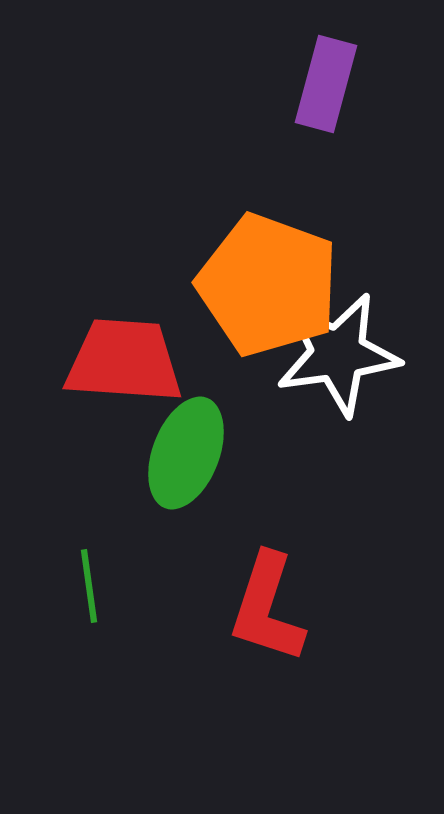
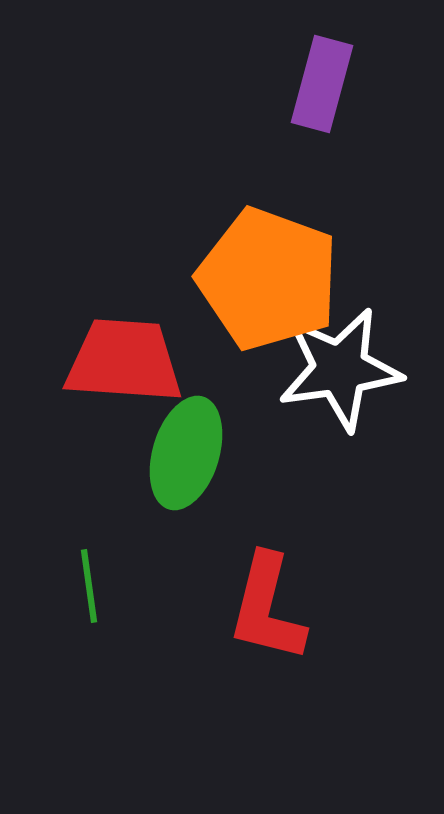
purple rectangle: moved 4 px left
orange pentagon: moved 6 px up
white star: moved 2 px right, 15 px down
green ellipse: rotated 4 degrees counterclockwise
red L-shape: rotated 4 degrees counterclockwise
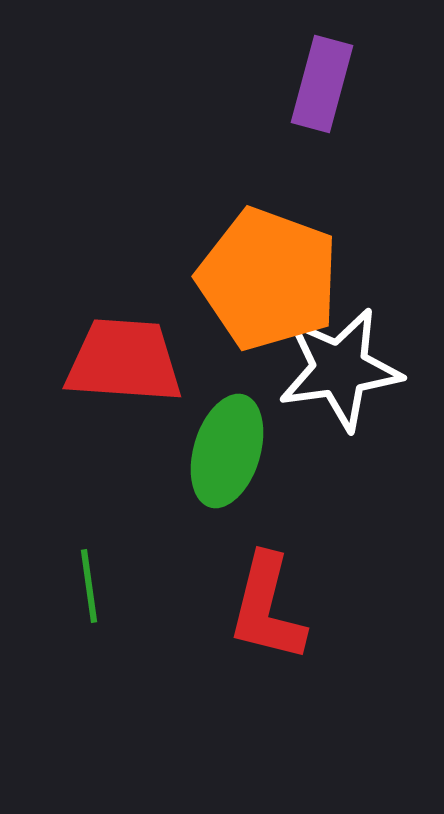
green ellipse: moved 41 px right, 2 px up
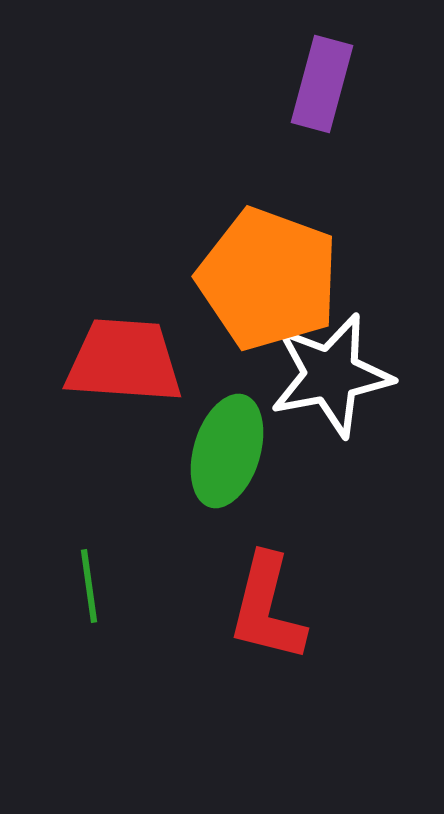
white star: moved 9 px left, 6 px down; rotated 3 degrees counterclockwise
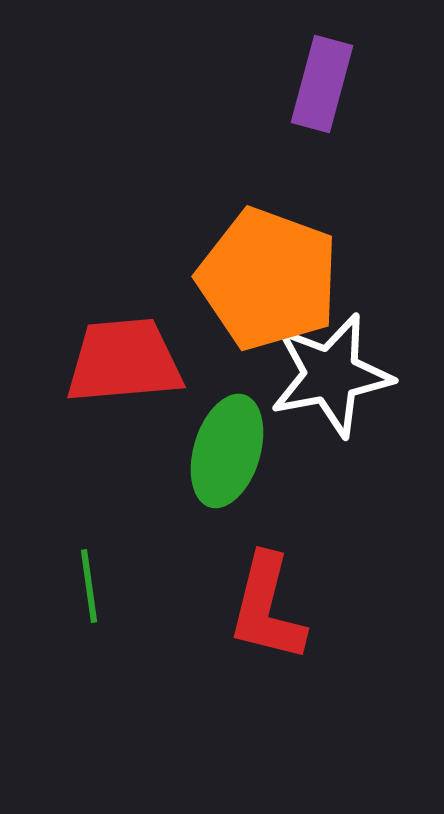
red trapezoid: rotated 9 degrees counterclockwise
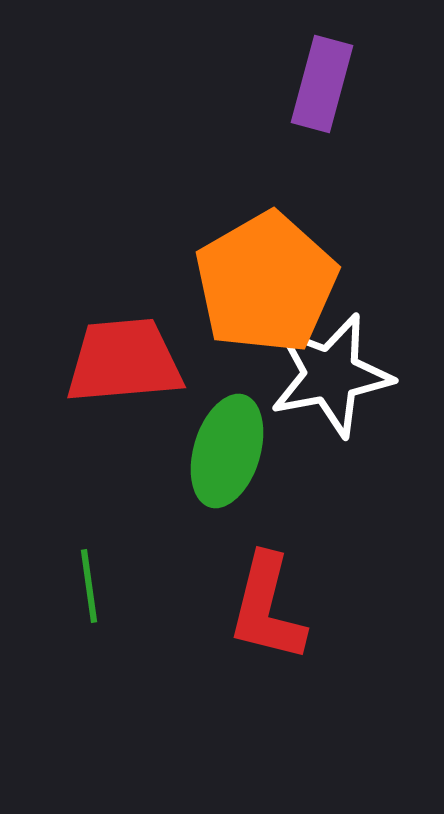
orange pentagon: moved 2 px left, 4 px down; rotated 22 degrees clockwise
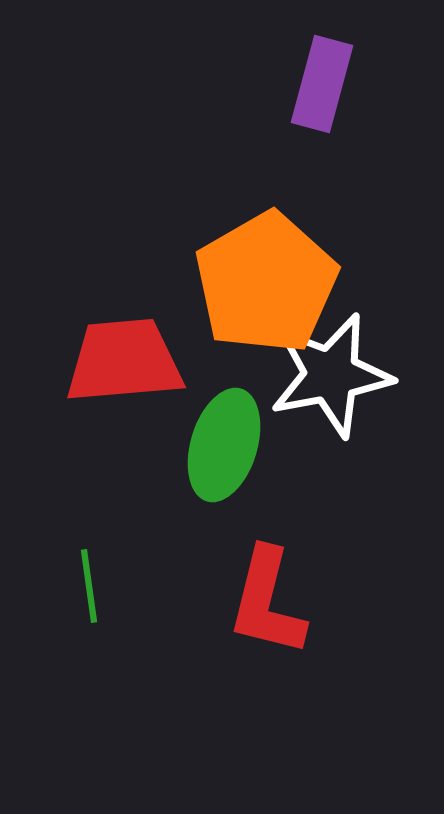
green ellipse: moved 3 px left, 6 px up
red L-shape: moved 6 px up
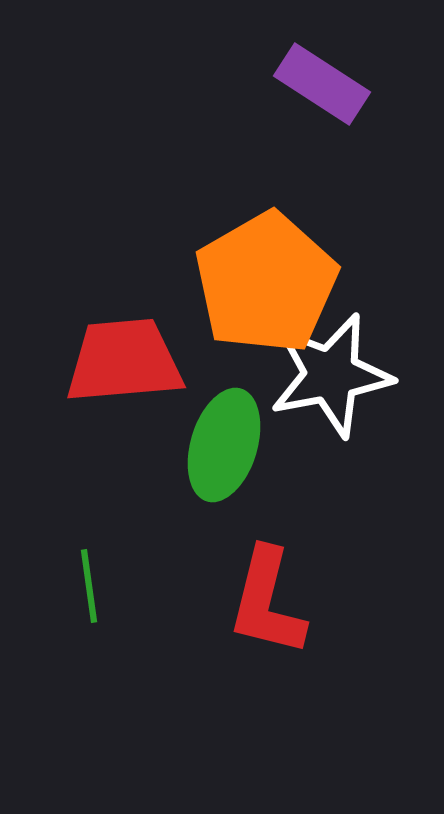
purple rectangle: rotated 72 degrees counterclockwise
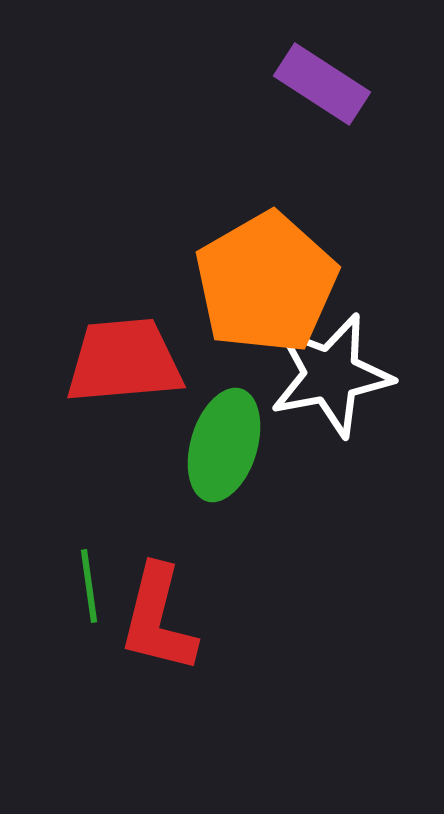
red L-shape: moved 109 px left, 17 px down
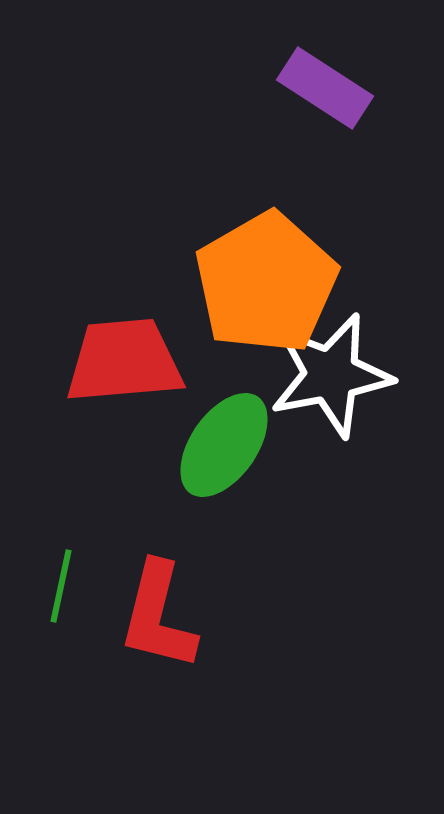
purple rectangle: moved 3 px right, 4 px down
green ellipse: rotated 18 degrees clockwise
green line: moved 28 px left; rotated 20 degrees clockwise
red L-shape: moved 3 px up
